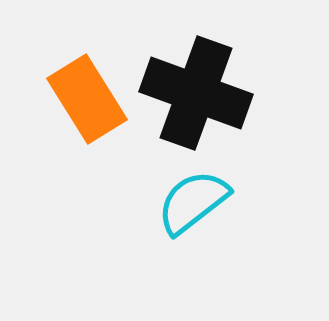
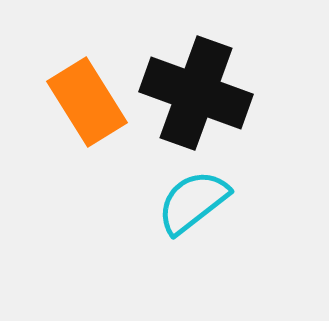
orange rectangle: moved 3 px down
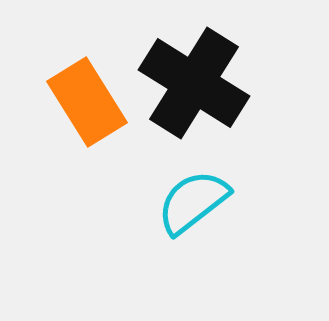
black cross: moved 2 px left, 10 px up; rotated 12 degrees clockwise
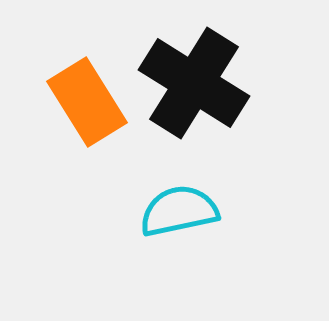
cyan semicircle: moved 14 px left, 9 px down; rotated 26 degrees clockwise
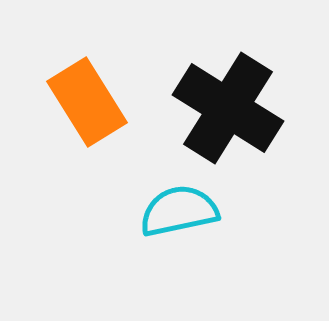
black cross: moved 34 px right, 25 px down
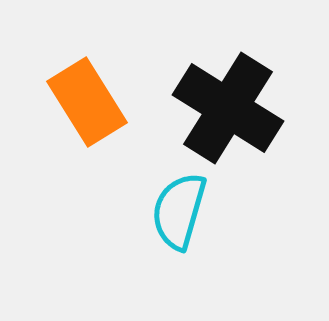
cyan semicircle: rotated 62 degrees counterclockwise
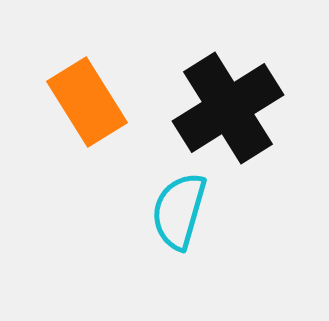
black cross: rotated 26 degrees clockwise
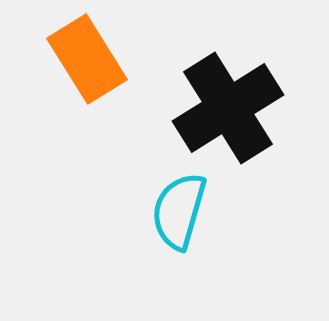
orange rectangle: moved 43 px up
